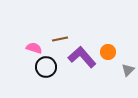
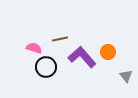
gray triangle: moved 2 px left, 6 px down; rotated 24 degrees counterclockwise
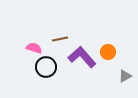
gray triangle: moved 1 px left; rotated 40 degrees clockwise
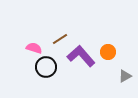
brown line: rotated 21 degrees counterclockwise
purple L-shape: moved 1 px left, 1 px up
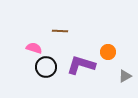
brown line: moved 8 px up; rotated 35 degrees clockwise
purple L-shape: moved 9 px down; rotated 32 degrees counterclockwise
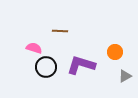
orange circle: moved 7 px right
